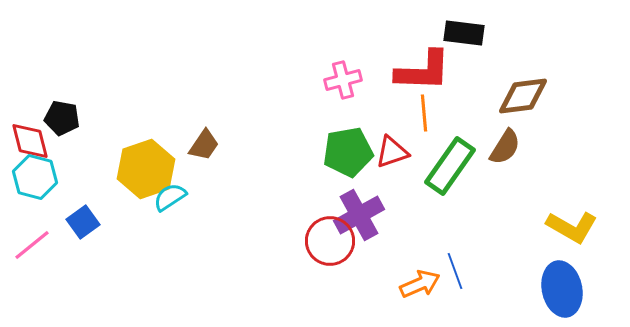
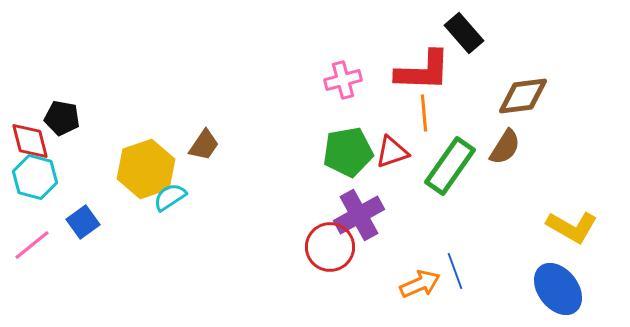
black rectangle: rotated 42 degrees clockwise
red circle: moved 6 px down
blue ellipse: moved 4 px left; rotated 26 degrees counterclockwise
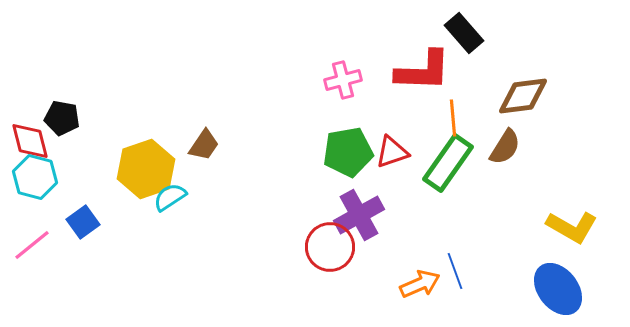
orange line: moved 29 px right, 5 px down
green rectangle: moved 2 px left, 3 px up
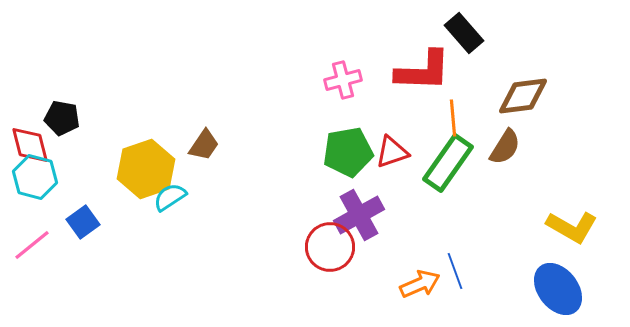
red diamond: moved 4 px down
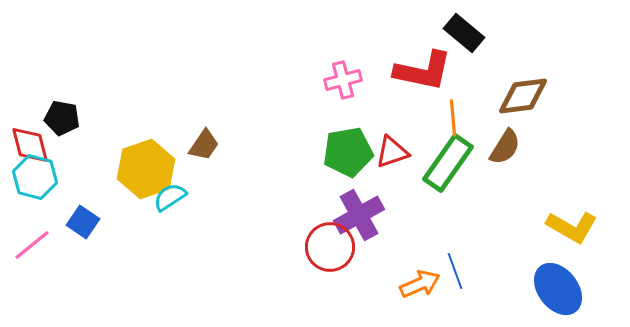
black rectangle: rotated 9 degrees counterclockwise
red L-shape: rotated 10 degrees clockwise
blue square: rotated 20 degrees counterclockwise
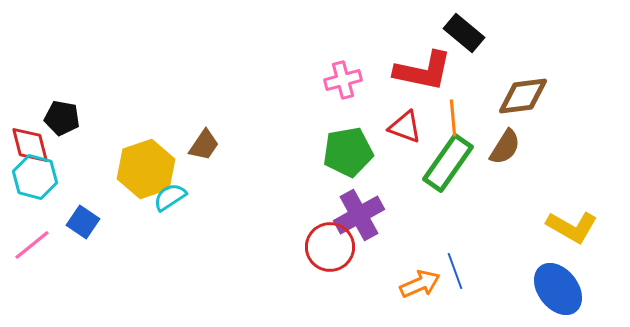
red triangle: moved 13 px right, 25 px up; rotated 39 degrees clockwise
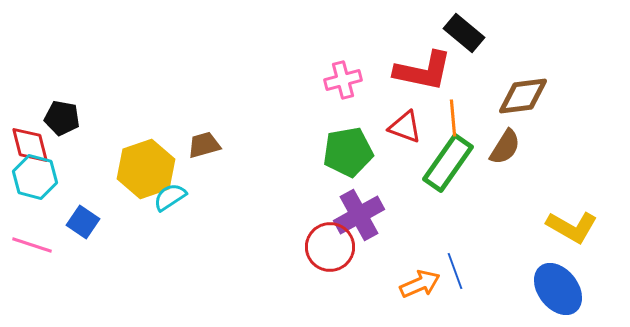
brown trapezoid: rotated 140 degrees counterclockwise
pink line: rotated 57 degrees clockwise
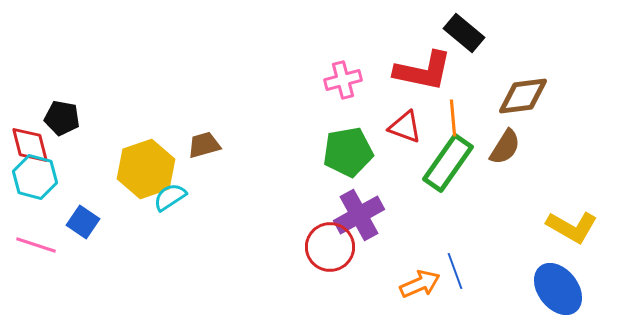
pink line: moved 4 px right
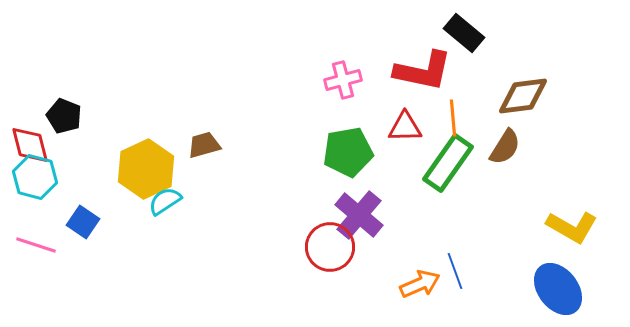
black pentagon: moved 2 px right, 2 px up; rotated 12 degrees clockwise
red triangle: rotated 21 degrees counterclockwise
yellow hexagon: rotated 6 degrees counterclockwise
cyan semicircle: moved 5 px left, 4 px down
purple cross: rotated 21 degrees counterclockwise
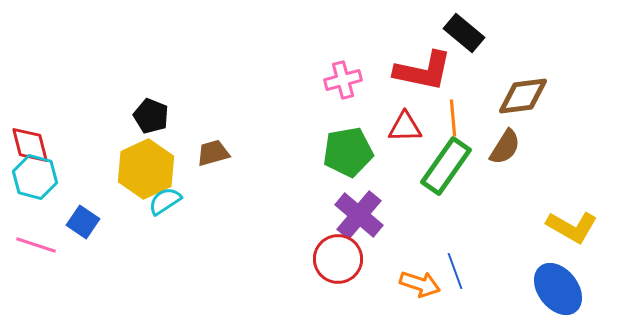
black pentagon: moved 87 px right
brown trapezoid: moved 9 px right, 8 px down
green rectangle: moved 2 px left, 3 px down
red circle: moved 8 px right, 12 px down
orange arrow: rotated 42 degrees clockwise
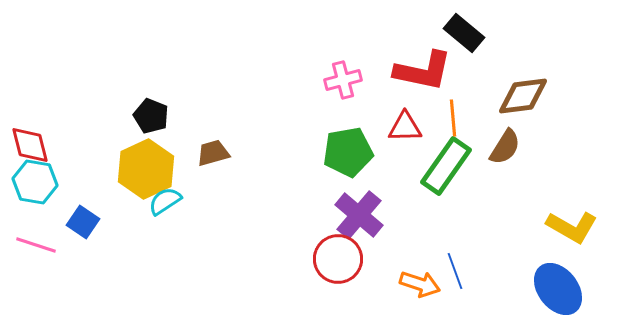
cyan hexagon: moved 5 px down; rotated 6 degrees counterclockwise
